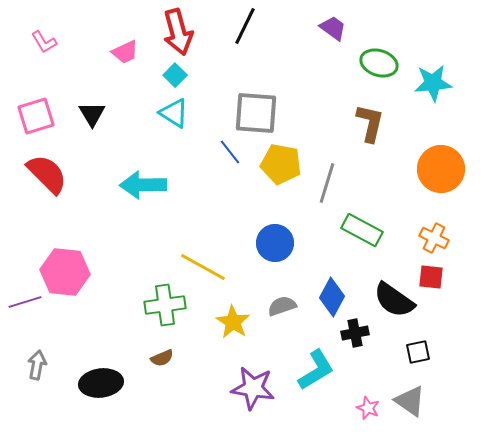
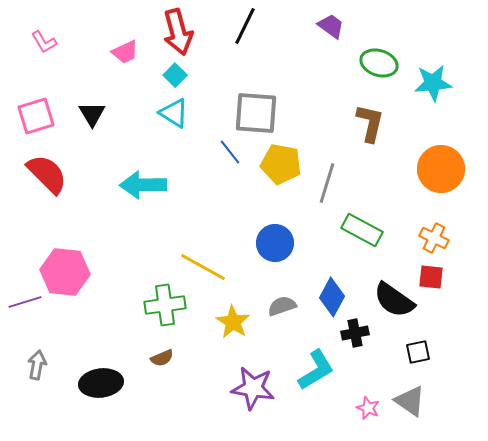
purple trapezoid: moved 2 px left, 2 px up
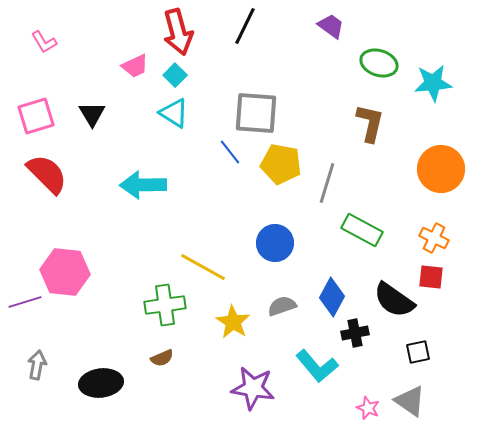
pink trapezoid: moved 10 px right, 14 px down
cyan L-shape: moved 1 px right, 4 px up; rotated 81 degrees clockwise
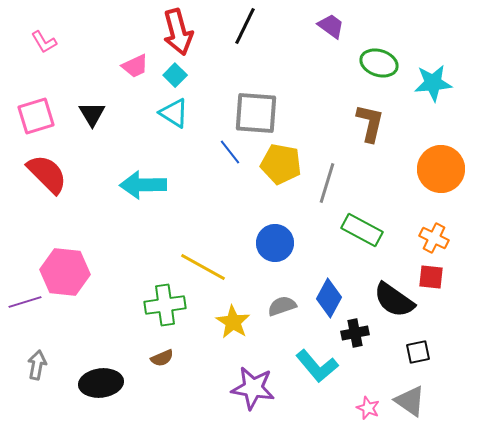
blue diamond: moved 3 px left, 1 px down
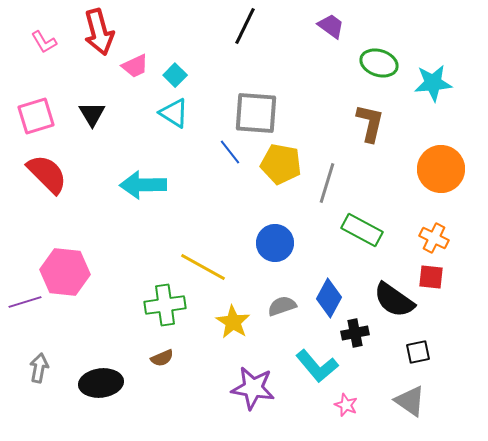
red arrow: moved 79 px left
gray arrow: moved 2 px right, 3 px down
pink star: moved 22 px left, 3 px up
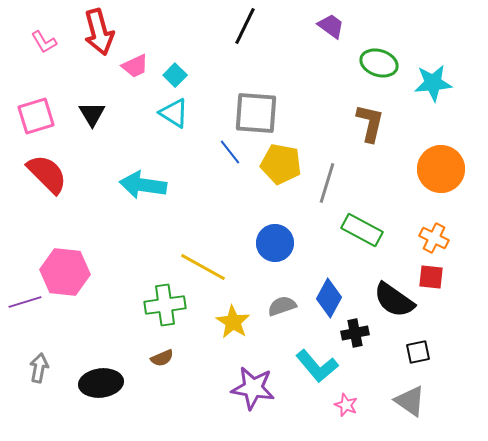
cyan arrow: rotated 9 degrees clockwise
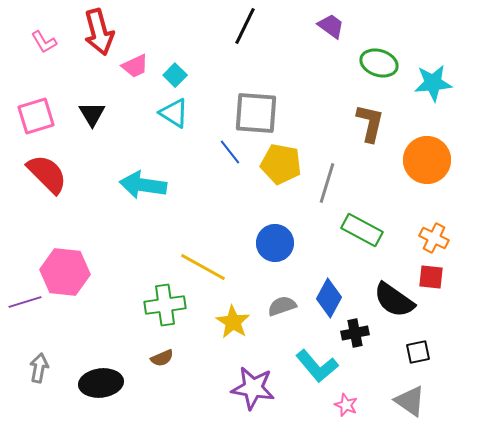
orange circle: moved 14 px left, 9 px up
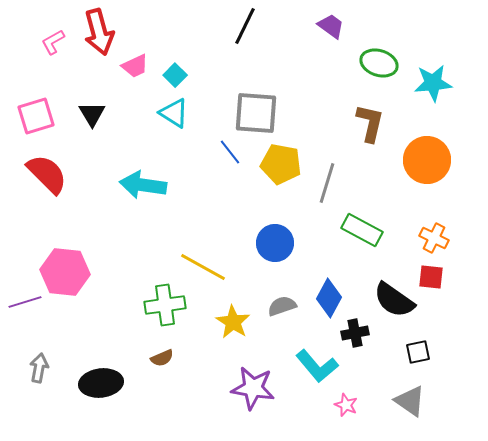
pink L-shape: moved 9 px right; rotated 92 degrees clockwise
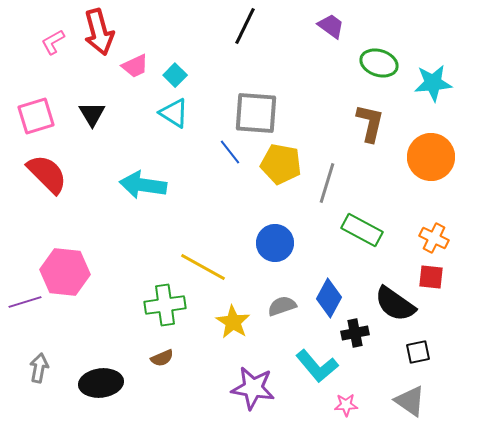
orange circle: moved 4 px right, 3 px up
black semicircle: moved 1 px right, 4 px down
pink star: rotated 25 degrees counterclockwise
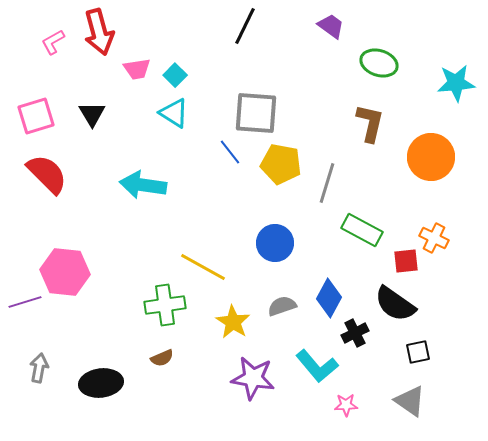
pink trapezoid: moved 2 px right, 3 px down; rotated 16 degrees clockwise
cyan star: moved 23 px right
red square: moved 25 px left, 16 px up; rotated 12 degrees counterclockwise
black cross: rotated 16 degrees counterclockwise
purple star: moved 10 px up
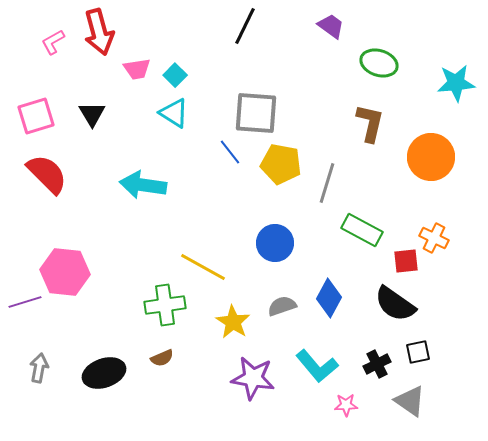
black cross: moved 22 px right, 31 px down
black ellipse: moved 3 px right, 10 px up; rotated 12 degrees counterclockwise
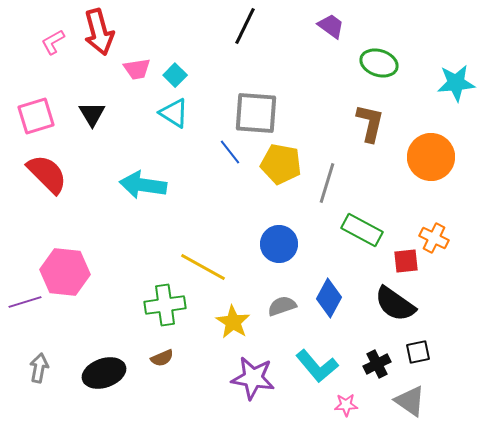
blue circle: moved 4 px right, 1 px down
